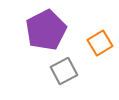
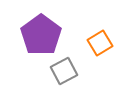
purple pentagon: moved 5 px left, 5 px down; rotated 9 degrees counterclockwise
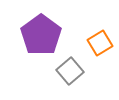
gray square: moved 6 px right; rotated 12 degrees counterclockwise
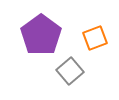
orange square: moved 5 px left, 5 px up; rotated 10 degrees clockwise
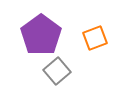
gray square: moved 13 px left
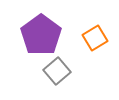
orange square: rotated 10 degrees counterclockwise
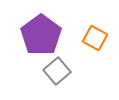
orange square: rotated 30 degrees counterclockwise
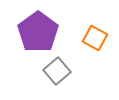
purple pentagon: moved 3 px left, 3 px up
